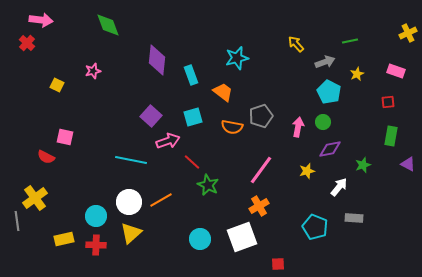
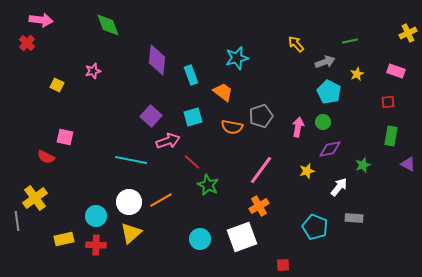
red square at (278, 264): moved 5 px right, 1 px down
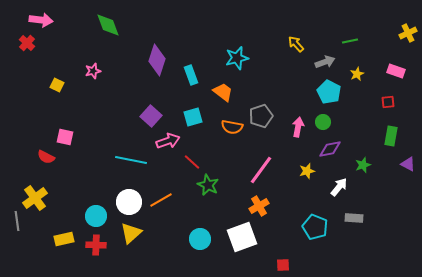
purple diamond at (157, 60): rotated 12 degrees clockwise
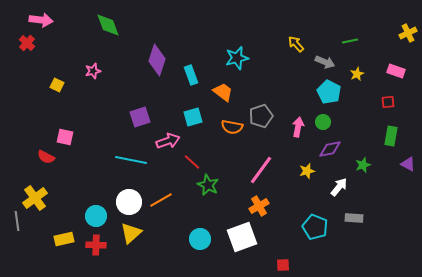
gray arrow at (325, 62): rotated 42 degrees clockwise
purple square at (151, 116): moved 11 px left, 1 px down; rotated 30 degrees clockwise
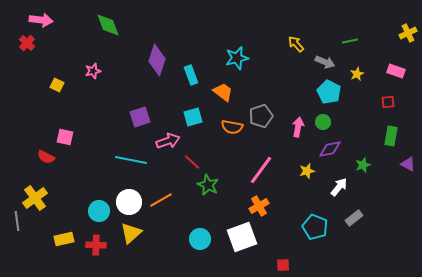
cyan circle at (96, 216): moved 3 px right, 5 px up
gray rectangle at (354, 218): rotated 42 degrees counterclockwise
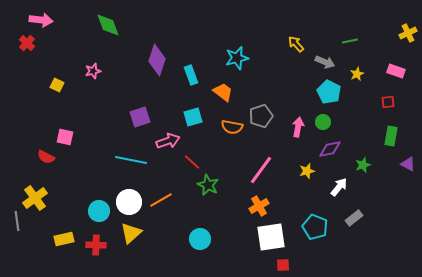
white square at (242, 237): moved 29 px right; rotated 12 degrees clockwise
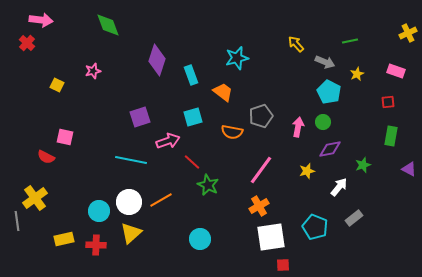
orange semicircle at (232, 127): moved 5 px down
purple triangle at (408, 164): moved 1 px right, 5 px down
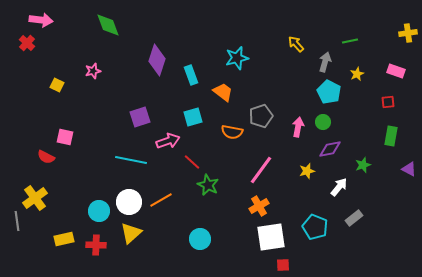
yellow cross at (408, 33): rotated 18 degrees clockwise
gray arrow at (325, 62): rotated 96 degrees counterclockwise
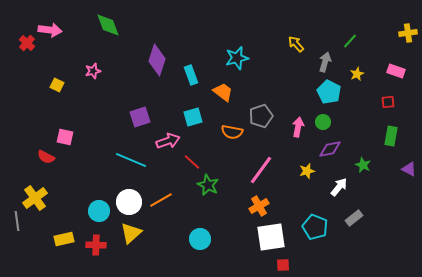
pink arrow at (41, 20): moved 9 px right, 10 px down
green line at (350, 41): rotated 35 degrees counterclockwise
cyan line at (131, 160): rotated 12 degrees clockwise
green star at (363, 165): rotated 28 degrees counterclockwise
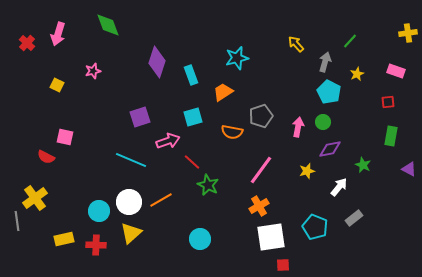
pink arrow at (50, 30): moved 8 px right, 4 px down; rotated 100 degrees clockwise
purple diamond at (157, 60): moved 2 px down
orange trapezoid at (223, 92): rotated 70 degrees counterclockwise
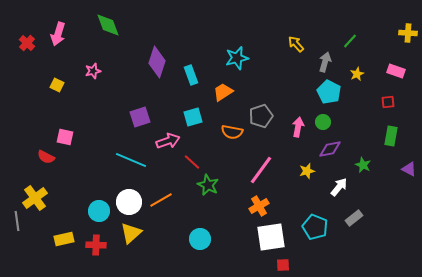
yellow cross at (408, 33): rotated 12 degrees clockwise
